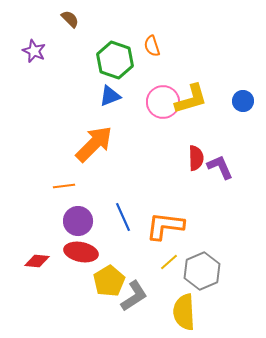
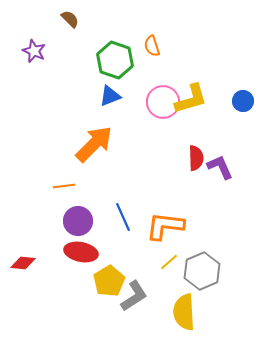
red diamond: moved 14 px left, 2 px down
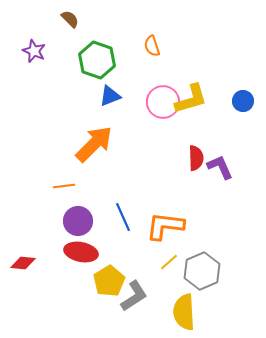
green hexagon: moved 18 px left
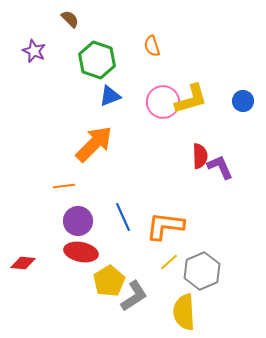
red semicircle: moved 4 px right, 2 px up
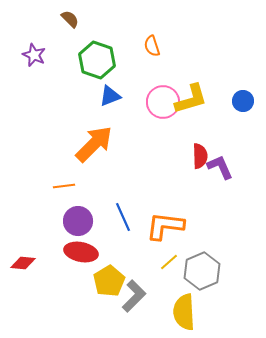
purple star: moved 4 px down
gray L-shape: rotated 12 degrees counterclockwise
